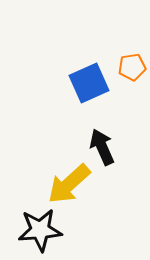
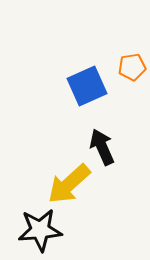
blue square: moved 2 px left, 3 px down
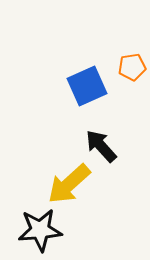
black arrow: moved 1 px left, 1 px up; rotated 18 degrees counterclockwise
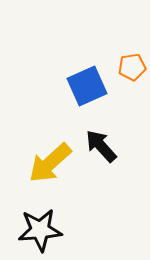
yellow arrow: moved 19 px left, 21 px up
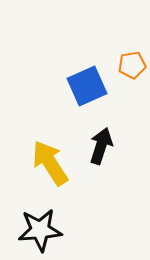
orange pentagon: moved 2 px up
black arrow: rotated 60 degrees clockwise
yellow arrow: rotated 99 degrees clockwise
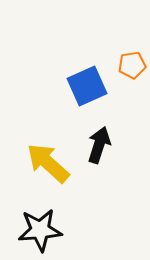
black arrow: moved 2 px left, 1 px up
yellow arrow: moved 2 px left; rotated 15 degrees counterclockwise
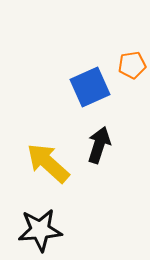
blue square: moved 3 px right, 1 px down
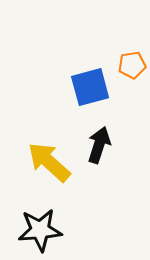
blue square: rotated 9 degrees clockwise
yellow arrow: moved 1 px right, 1 px up
